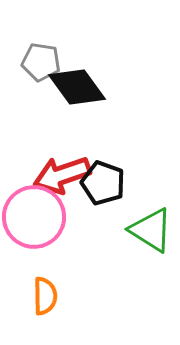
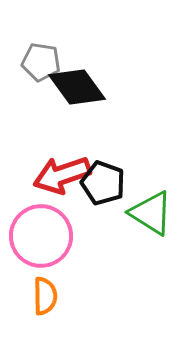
pink circle: moved 7 px right, 19 px down
green triangle: moved 17 px up
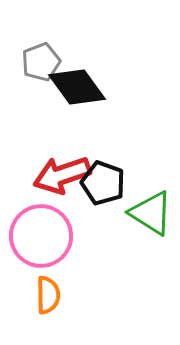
gray pentagon: rotated 30 degrees counterclockwise
orange semicircle: moved 3 px right, 1 px up
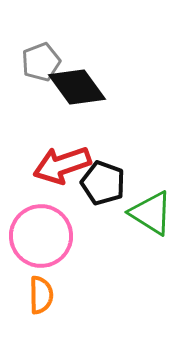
red arrow: moved 10 px up
orange semicircle: moved 7 px left
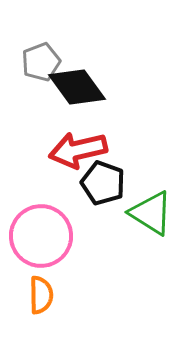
red arrow: moved 16 px right, 15 px up; rotated 6 degrees clockwise
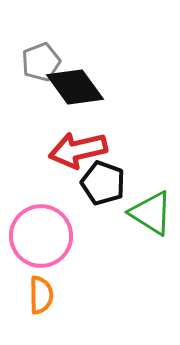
black diamond: moved 2 px left
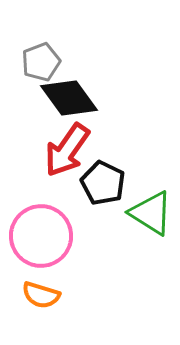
black diamond: moved 6 px left, 11 px down
red arrow: moved 11 px left; rotated 42 degrees counterclockwise
black pentagon: rotated 6 degrees clockwise
orange semicircle: rotated 108 degrees clockwise
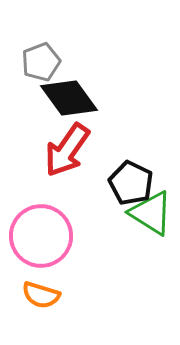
black pentagon: moved 28 px right
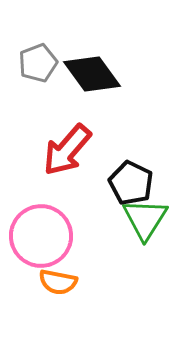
gray pentagon: moved 3 px left, 1 px down
black diamond: moved 23 px right, 24 px up
red arrow: rotated 6 degrees clockwise
green triangle: moved 6 px left, 6 px down; rotated 30 degrees clockwise
orange semicircle: moved 17 px right, 13 px up; rotated 6 degrees counterclockwise
